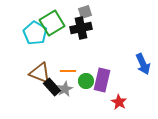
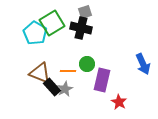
black cross: rotated 25 degrees clockwise
green circle: moved 1 px right, 17 px up
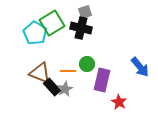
blue arrow: moved 3 px left, 3 px down; rotated 15 degrees counterclockwise
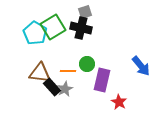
green square: moved 1 px right, 4 px down
blue arrow: moved 1 px right, 1 px up
brown triangle: rotated 15 degrees counterclockwise
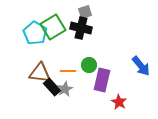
green circle: moved 2 px right, 1 px down
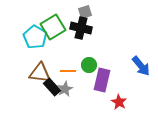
cyan pentagon: moved 4 px down
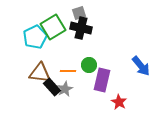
gray square: moved 6 px left, 1 px down
cyan pentagon: rotated 15 degrees clockwise
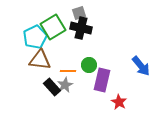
brown triangle: moved 13 px up
gray star: moved 4 px up
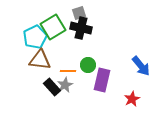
green circle: moved 1 px left
red star: moved 13 px right, 3 px up; rotated 14 degrees clockwise
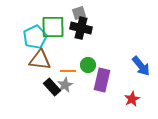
green square: rotated 30 degrees clockwise
